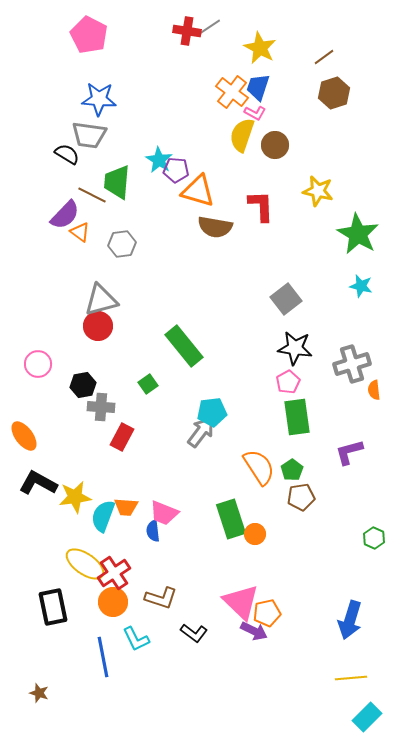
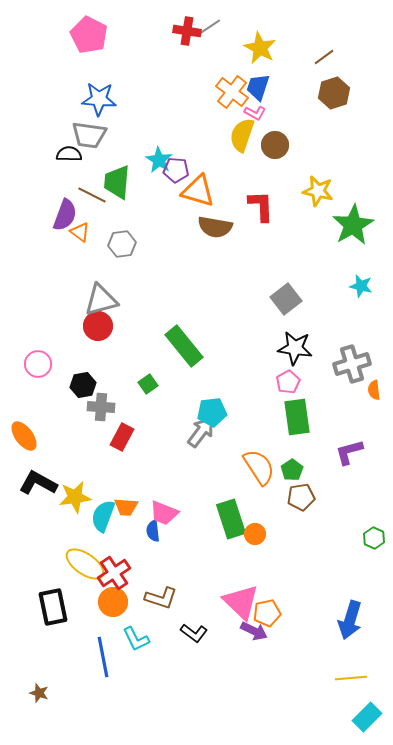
black semicircle at (67, 154): moved 2 px right; rotated 30 degrees counterclockwise
purple semicircle at (65, 215): rotated 24 degrees counterclockwise
green star at (358, 234): moved 5 px left, 9 px up; rotated 12 degrees clockwise
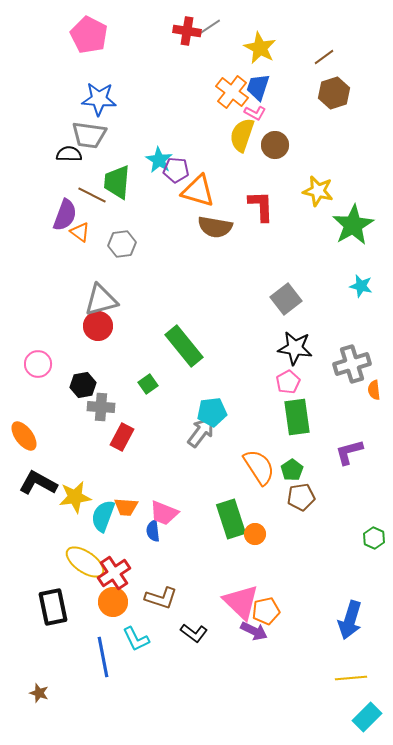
yellow ellipse at (85, 564): moved 2 px up
orange pentagon at (267, 613): moved 1 px left, 2 px up
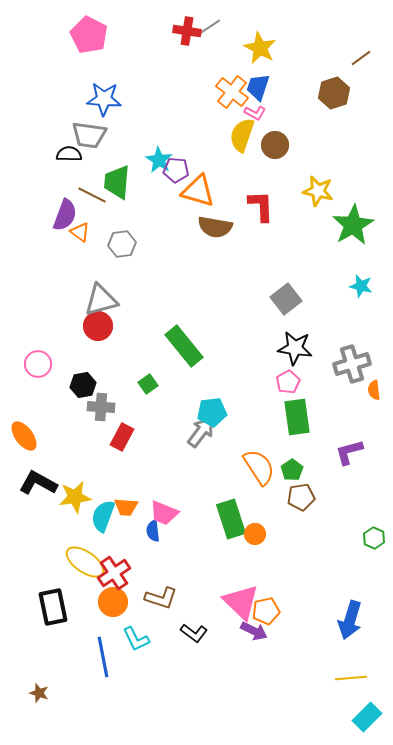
brown line at (324, 57): moved 37 px right, 1 px down
blue star at (99, 99): moved 5 px right
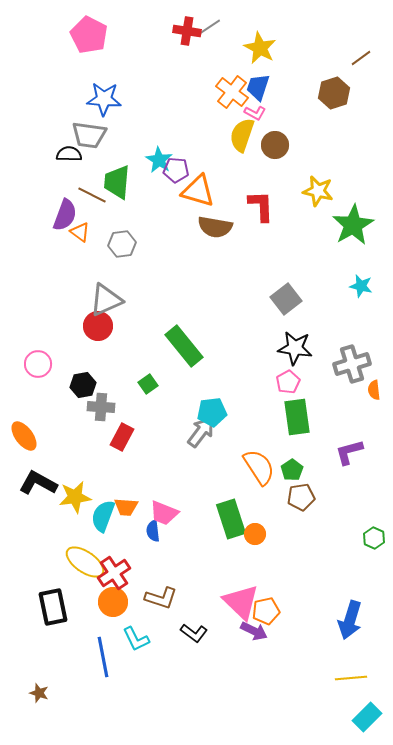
gray triangle at (101, 300): moved 5 px right; rotated 9 degrees counterclockwise
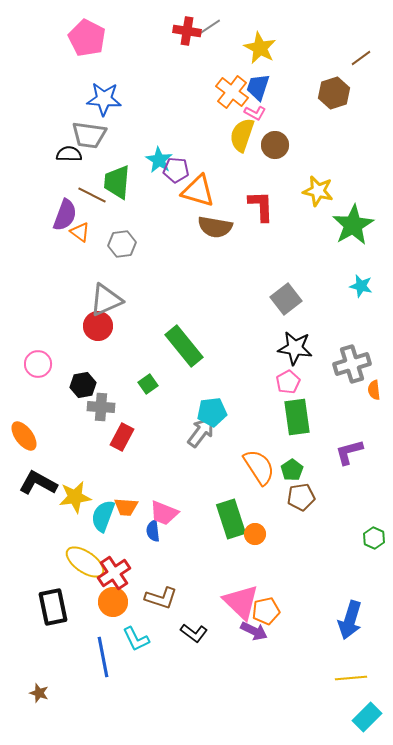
pink pentagon at (89, 35): moved 2 px left, 3 px down
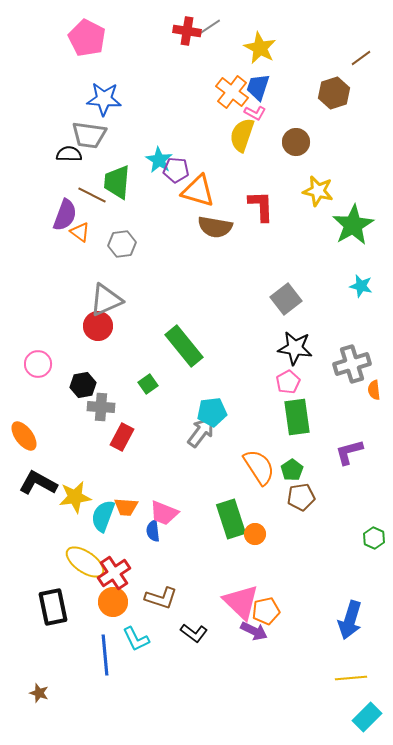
brown circle at (275, 145): moved 21 px right, 3 px up
blue line at (103, 657): moved 2 px right, 2 px up; rotated 6 degrees clockwise
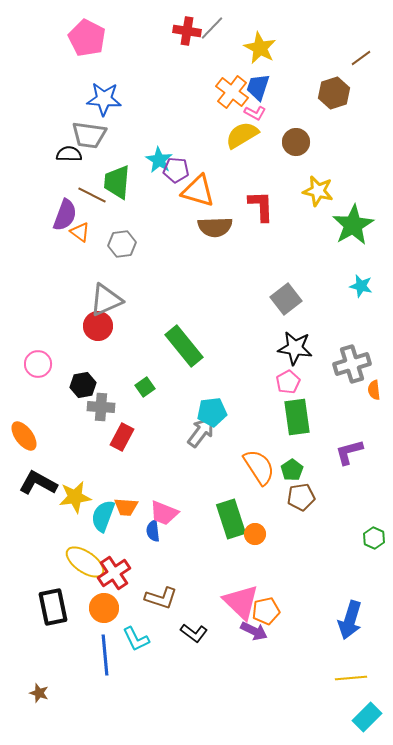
gray line at (208, 28): moved 4 px right; rotated 12 degrees counterclockwise
yellow semicircle at (242, 135): rotated 40 degrees clockwise
brown semicircle at (215, 227): rotated 12 degrees counterclockwise
green square at (148, 384): moved 3 px left, 3 px down
orange circle at (113, 602): moved 9 px left, 6 px down
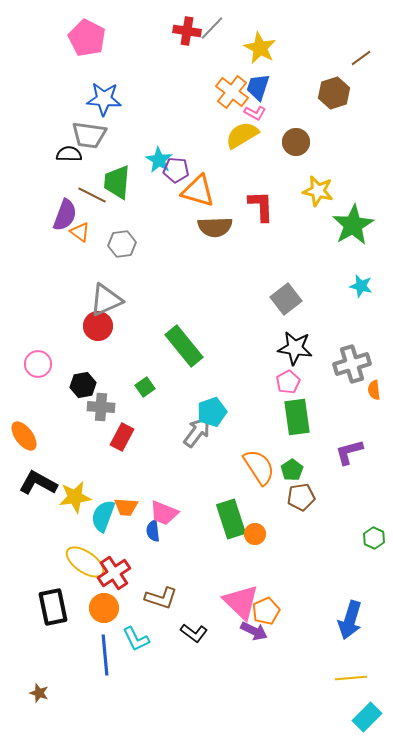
cyan pentagon at (212, 412): rotated 12 degrees counterclockwise
gray arrow at (201, 432): moved 4 px left
orange pentagon at (266, 611): rotated 12 degrees counterclockwise
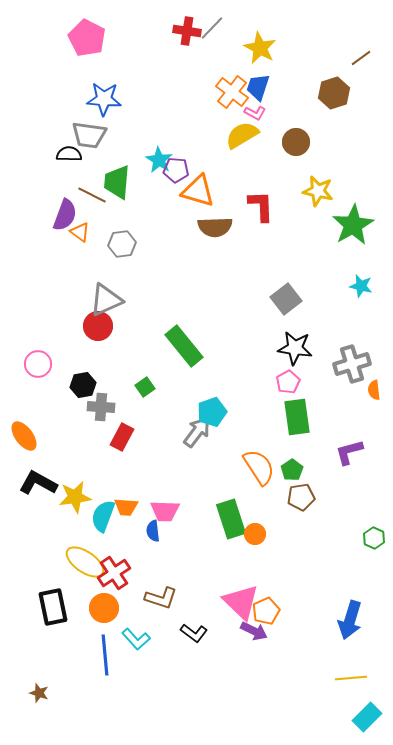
pink trapezoid at (164, 513): moved 1 px right, 2 px up; rotated 20 degrees counterclockwise
cyan L-shape at (136, 639): rotated 16 degrees counterclockwise
